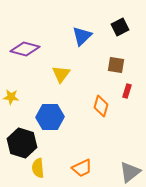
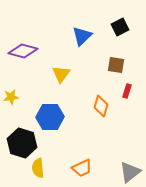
purple diamond: moved 2 px left, 2 px down
yellow star: rotated 14 degrees counterclockwise
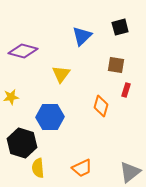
black square: rotated 12 degrees clockwise
red rectangle: moved 1 px left, 1 px up
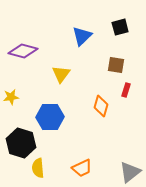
black hexagon: moved 1 px left
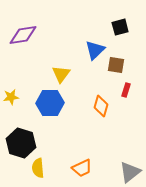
blue triangle: moved 13 px right, 14 px down
purple diamond: moved 16 px up; rotated 24 degrees counterclockwise
blue hexagon: moved 14 px up
